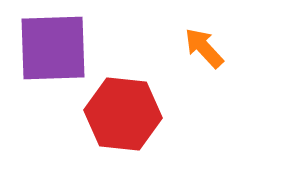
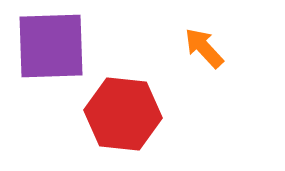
purple square: moved 2 px left, 2 px up
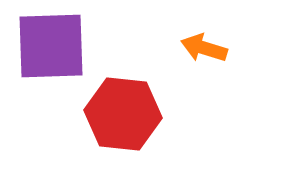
orange arrow: rotated 30 degrees counterclockwise
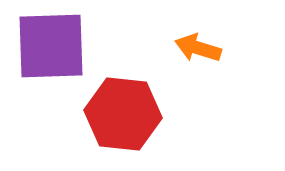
orange arrow: moved 6 px left
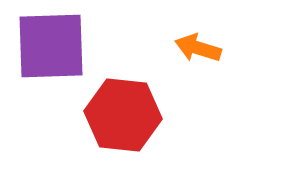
red hexagon: moved 1 px down
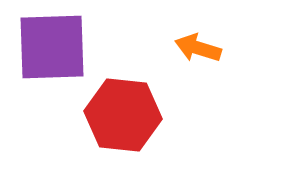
purple square: moved 1 px right, 1 px down
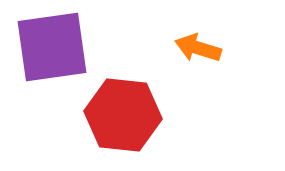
purple square: rotated 6 degrees counterclockwise
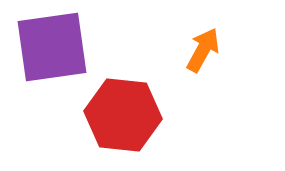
orange arrow: moved 5 px right, 2 px down; rotated 102 degrees clockwise
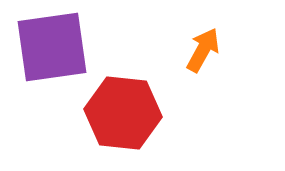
red hexagon: moved 2 px up
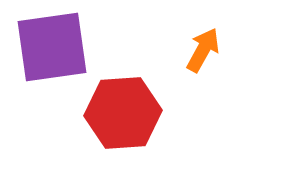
red hexagon: rotated 10 degrees counterclockwise
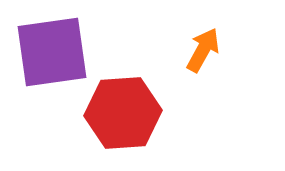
purple square: moved 5 px down
